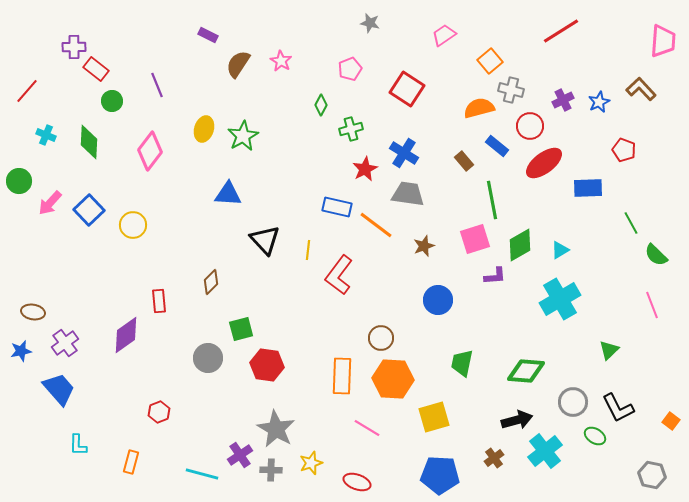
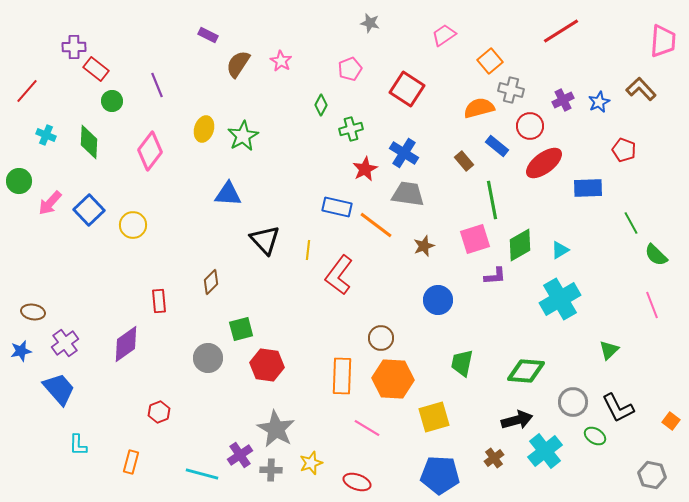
purple diamond at (126, 335): moved 9 px down
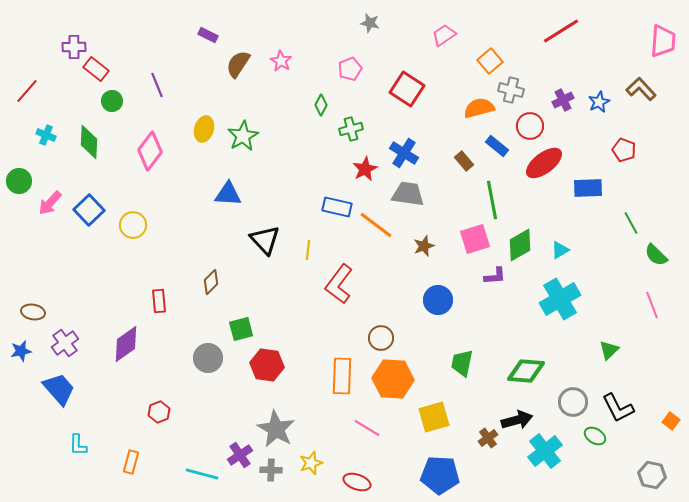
red L-shape at (339, 275): moved 9 px down
brown cross at (494, 458): moved 6 px left, 20 px up
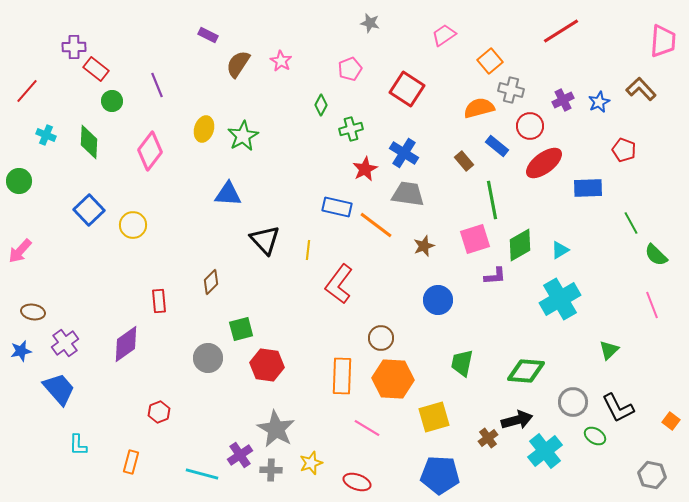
pink arrow at (50, 203): moved 30 px left, 48 px down
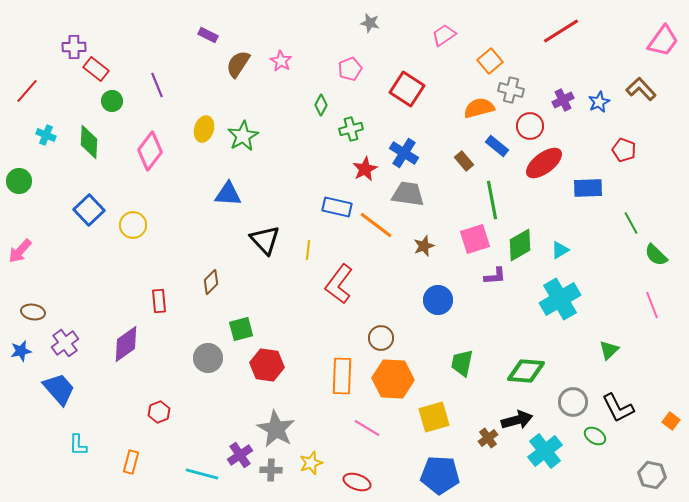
pink trapezoid at (663, 41): rotated 32 degrees clockwise
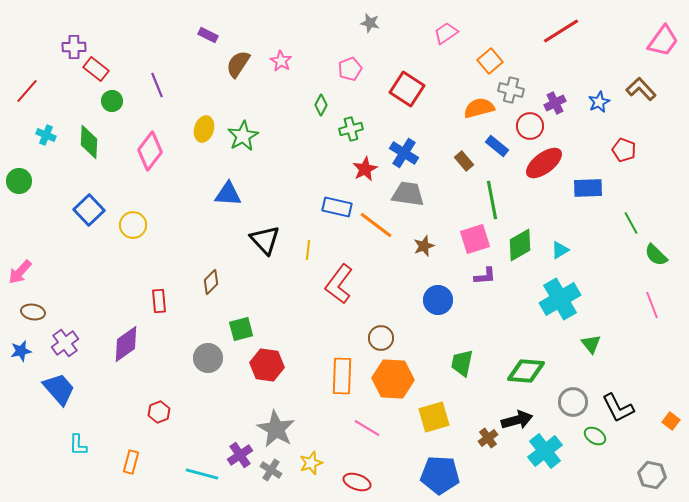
pink trapezoid at (444, 35): moved 2 px right, 2 px up
purple cross at (563, 100): moved 8 px left, 3 px down
pink arrow at (20, 251): moved 21 px down
purple L-shape at (495, 276): moved 10 px left
green triangle at (609, 350): moved 18 px left, 6 px up; rotated 25 degrees counterclockwise
gray cross at (271, 470): rotated 30 degrees clockwise
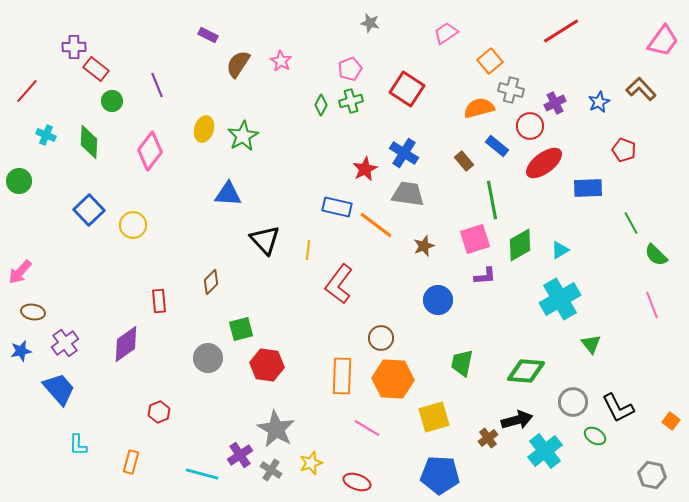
green cross at (351, 129): moved 28 px up
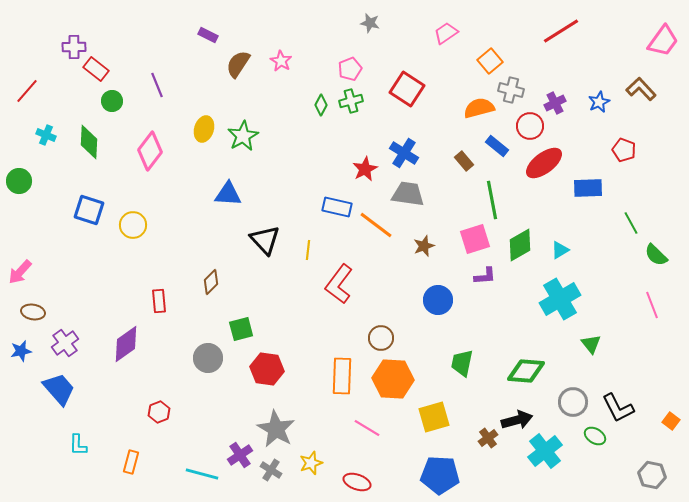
blue square at (89, 210): rotated 28 degrees counterclockwise
red hexagon at (267, 365): moved 4 px down
